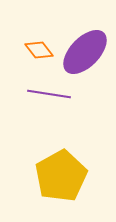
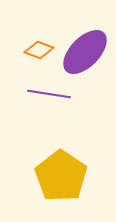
orange diamond: rotated 32 degrees counterclockwise
yellow pentagon: rotated 9 degrees counterclockwise
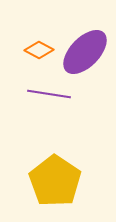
orange diamond: rotated 8 degrees clockwise
yellow pentagon: moved 6 px left, 5 px down
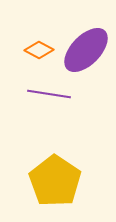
purple ellipse: moved 1 px right, 2 px up
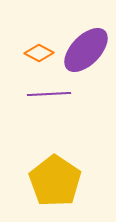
orange diamond: moved 3 px down
purple line: rotated 12 degrees counterclockwise
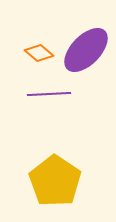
orange diamond: rotated 12 degrees clockwise
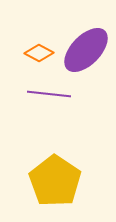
orange diamond: rotated 12 degrees counterclockwise
purple line: rotated 9 degrees clockwise
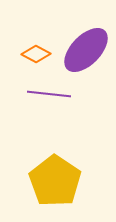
orange diamond: moved 3 px left, 1 px down
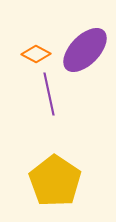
purple ellipse: moved 1 px left
purple line: rotated 72 degrees clockwise
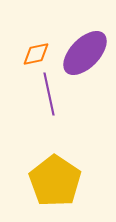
purple ellipse: moved 3 px down
orange diamond: rotated 40 degrees counterclockwise
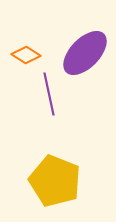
orange diamond: moved 10 px left, 1 px down; rotated 44 degrees clockwise
yellow pentagon: rotated 12 degrees counterclockwise
